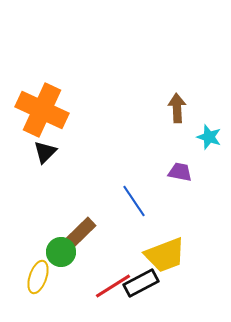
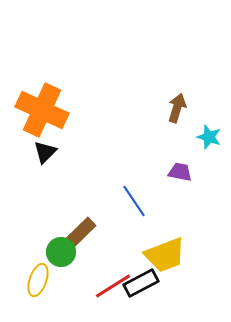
brown arrow: rotated 20 degrees clockwise
yellow ellipse: moved 3 px down
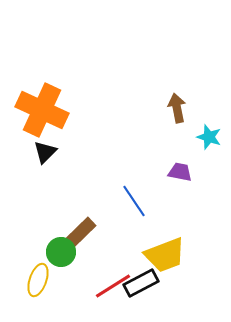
brown arrow: rotated 28 degrees counterclockwise
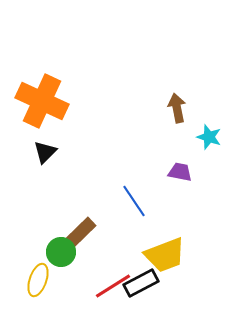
orange cross: moved 9 px up
